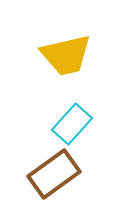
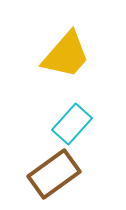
yellow trapezoid: rotated 36 degrees counterclockwise
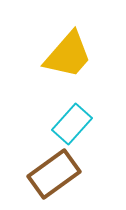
yellow trapezoid: moved 2 px right
